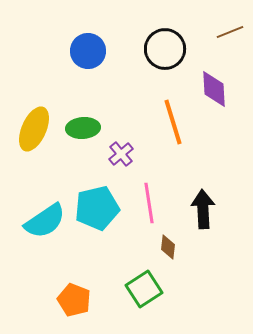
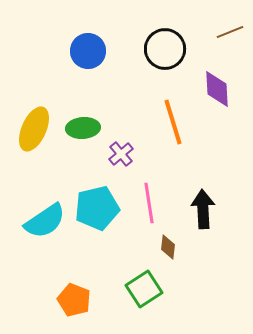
purple diamond: moved 3 px right
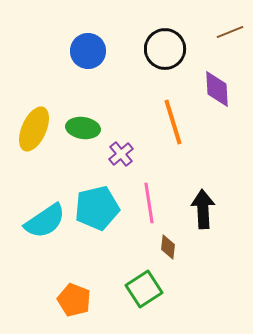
green ellipse: rotated 12 degrees clockwise
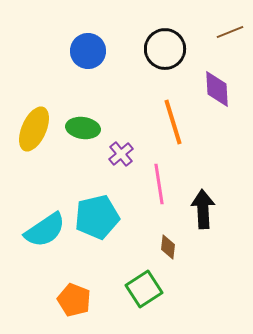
pink line: moved 10 px right, 19 px up
cyan pentagon: moved 9 px down
cyan semicircle: moved 9 px down
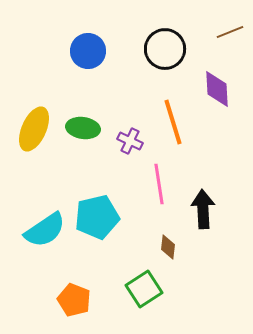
purple cross: moved 9 px right, 13 px up; rotated 25 degrees counterclockwise
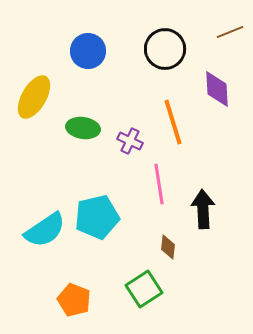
yellow ellipse: moved 32 px up; rotated 6 degrees clockwise
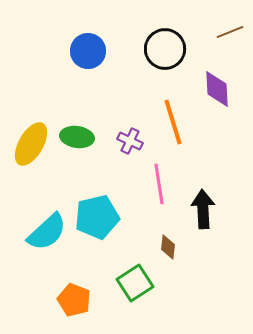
yellow ellipse: moved 3 px left, 47 px down
green ellipse: moved 6 px left, 9 px down
cyan semicircle: moved 2 px right, 2 px down; rotated 9 degrees counterclockwise
green square: moved 9 px left, 6 px up
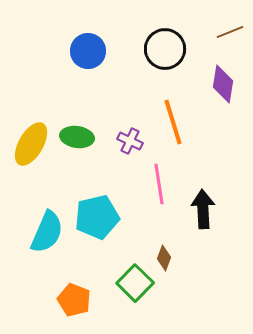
purple diamond: moved 6 px right, 5 px up; rotated 12 degrees clockwise
cyan semicircle: rotated 24 degrees counterclockwise
brown diamond: moved 4 px left, 11 px down; rotated 15 degrees clockwise
green square: rotated 12 degrees counterclockwise
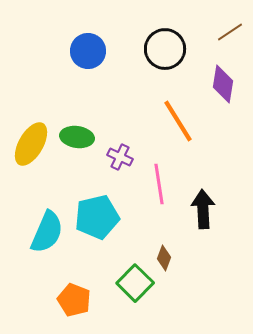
brown line: rotated 12 degrees counterclockwise
orange line: moved 5 px right, 1 px up; rotated 15 degrees counterclockwise
purple cross: moved 10 px left, 16 px down
